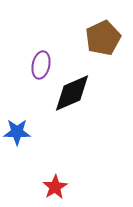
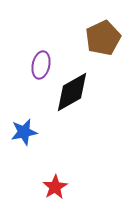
black diamond: moved 1 px up; rotated 6 degrees counterclockwise
blue star: moved 7 px right; rotated 12 degrees counterclockwise
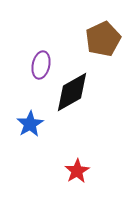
brown pentagon: moved 1 px down
blue star: moved 6 px right, 8 px up; rotated 20 degrees counterclockwise
red star: moved 22 px right, 16 px up
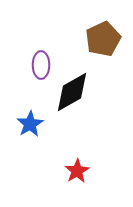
purple ellipse: rotated 12 degrees counterclockwise
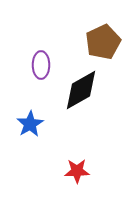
brown pentagon: moved 3 px down
black diamond: moved 9 px right, 2 px up
red star: rotated 30 degrees clockwise
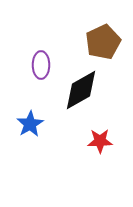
red star: moved 23 px right, 30 px up
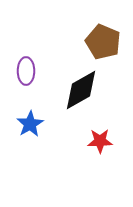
brown pentagon: rotated 24 degrees counterclockwise
purple ellipse: moved 15 px left, 6 px down
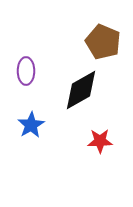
blue star: moved 1 px right, 1 px down
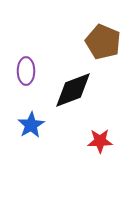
black diamond: moved 8 px left; rotated 9 degrees clockwise
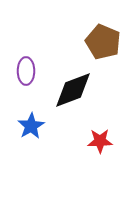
blue star: moved 1 px down
